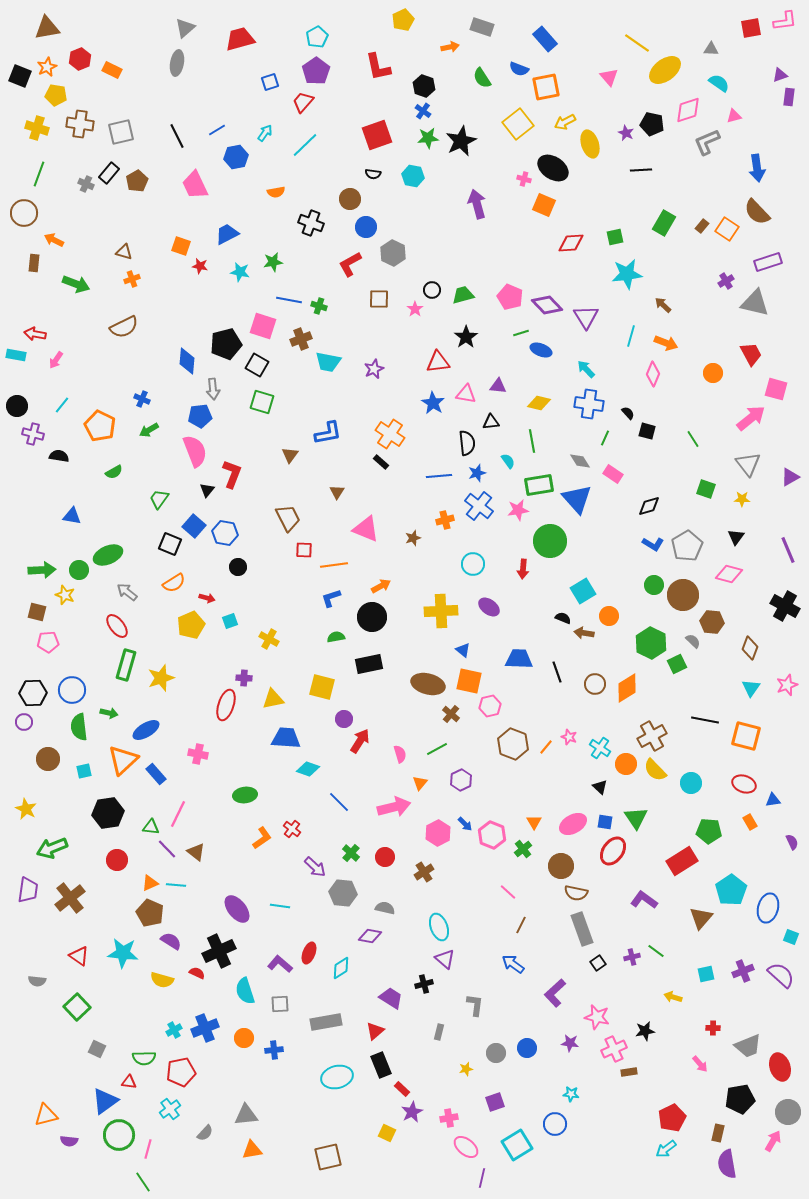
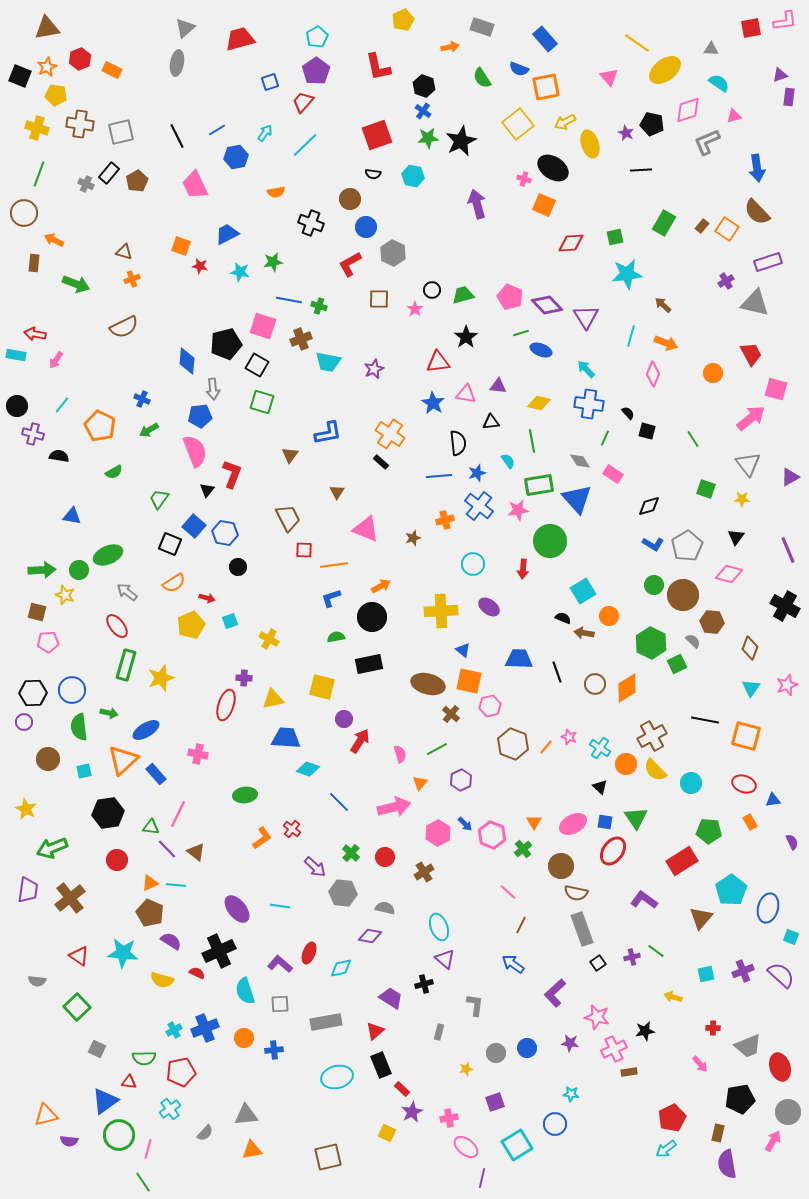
black semicircle at (467, 443): moved 9 px left
cyan diamond at (341, 968): rotated 20 degrees clockwise
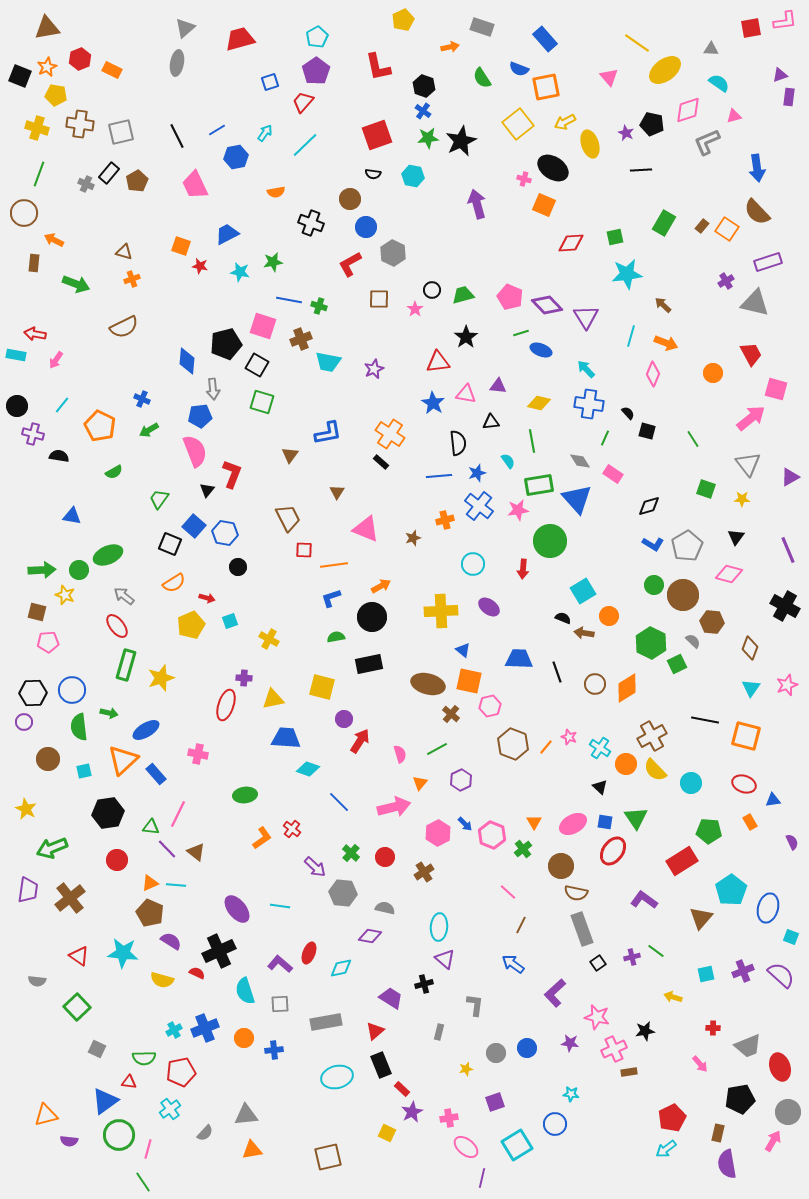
gray arrow at (127, 592): moved 3 px left, 4 px down
cyan ellipse at (439, 927): rotated 24 degrees clockwise
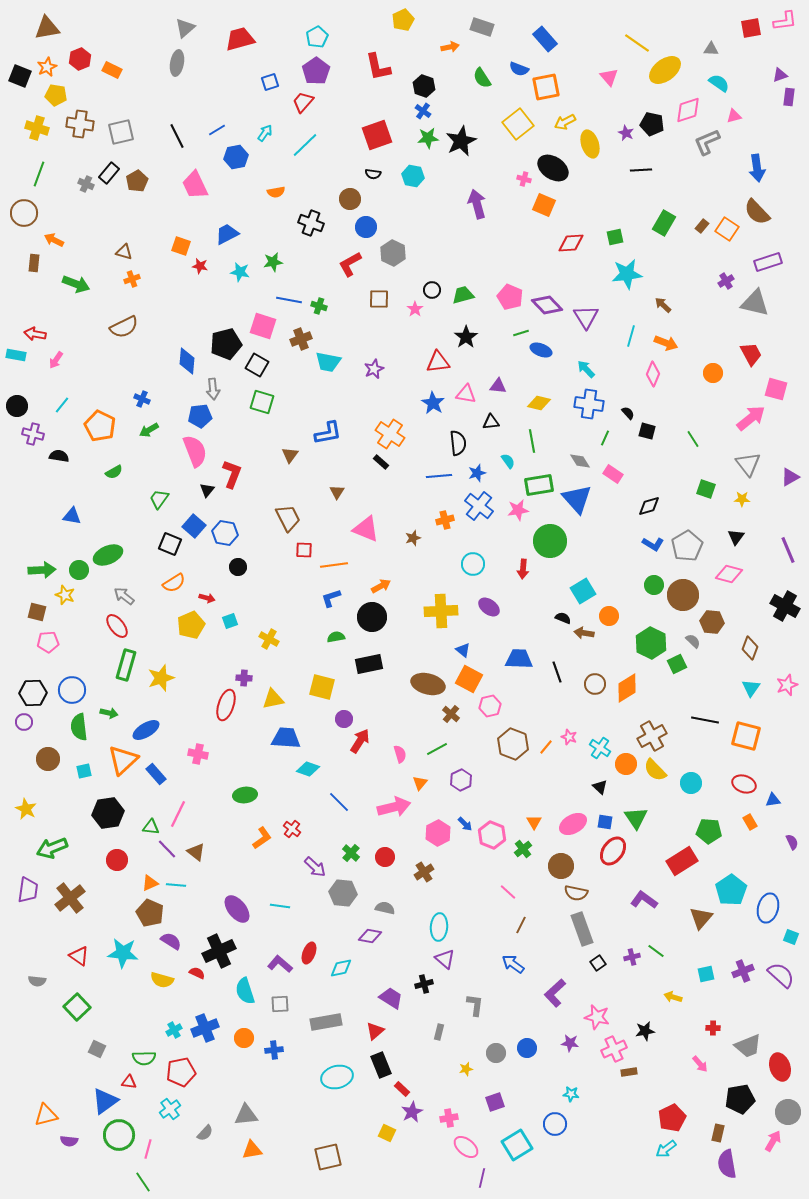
orange square at (469, 681): moved 2 px up; rotated 16 degrees clockwise
